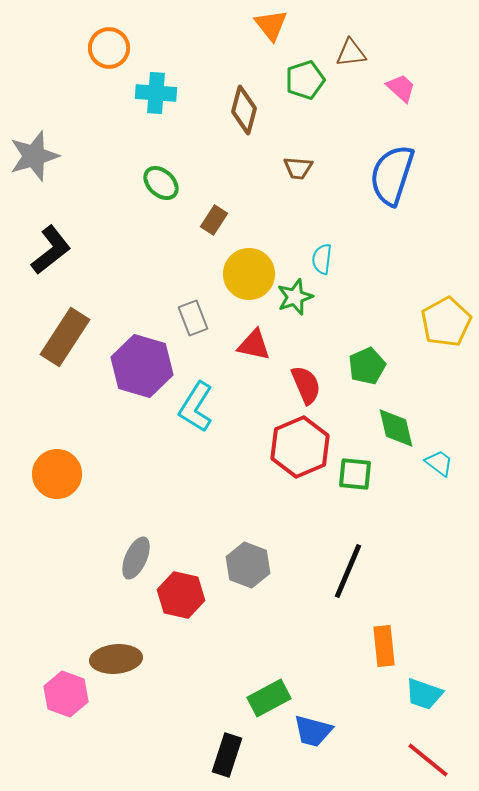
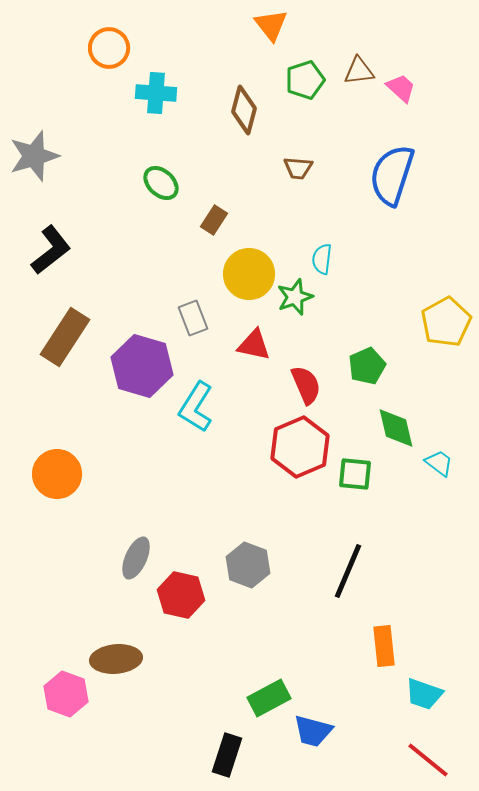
brown triangle at (351, 53): moved 8 px right, 18 px down
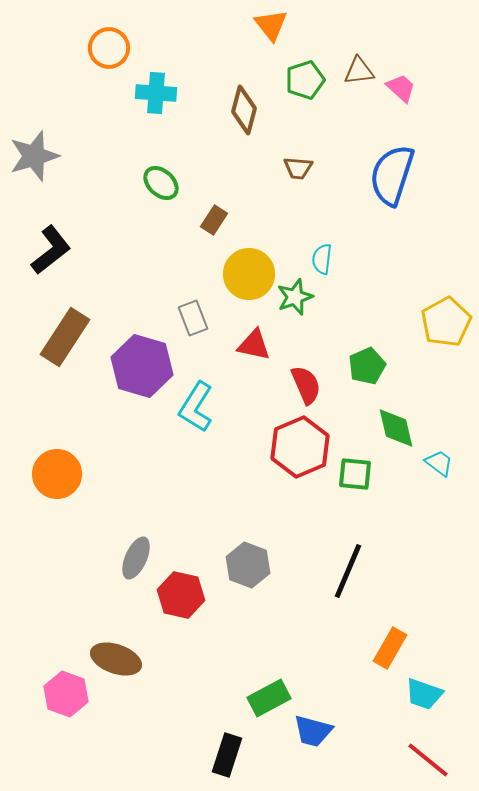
orange rectangle at (384, 646): moved 6 px right, 2 px down; rotated 36 degrees clockwise
brown ellipse at (116, 659): rotated 24 degrees clockwise
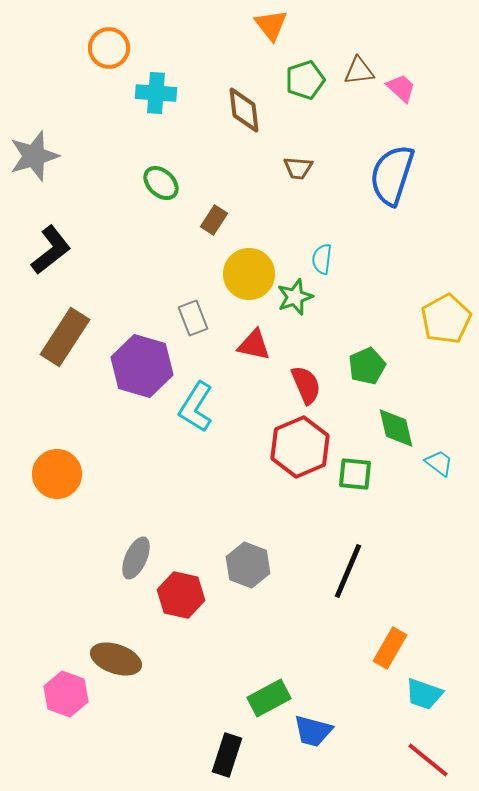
brown diamond at (244, 110): rotated 21 degrees counterclockwise
yellow pentagon at (446, 322): moved 3 px up
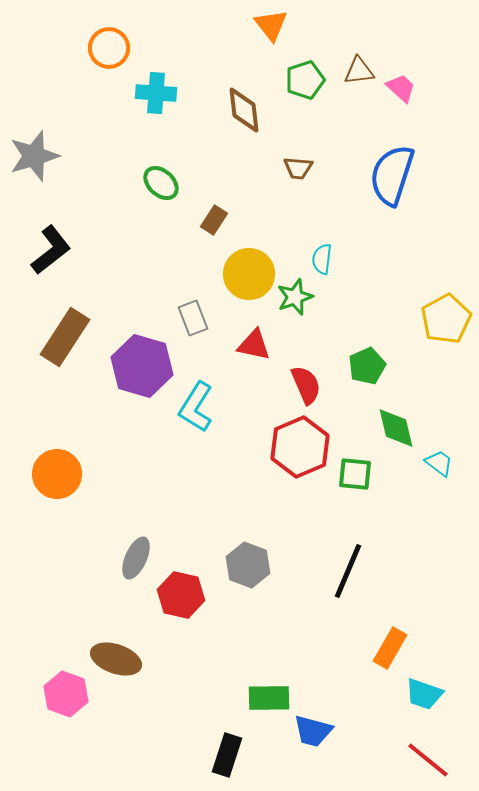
green rectangle at (269, 698): rotated 27 degrees clockwise
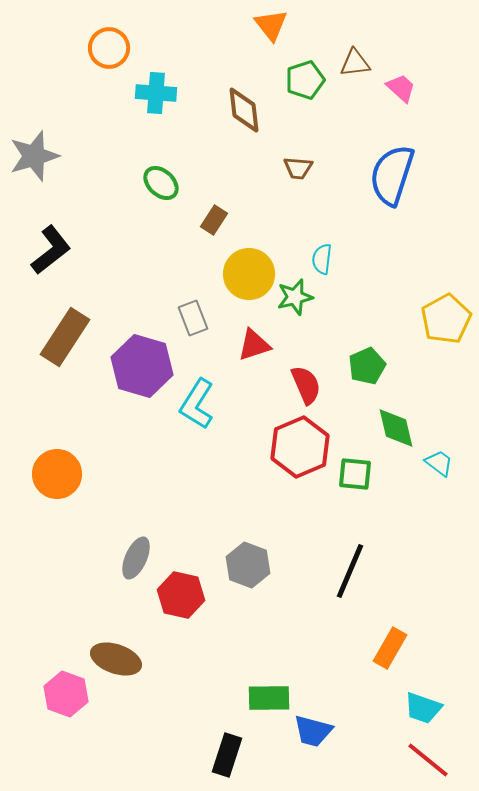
brown triangle at (359, 71): moved 4 px left, 8 px up
green star at (295, 297): rotated 6 degrees clockwise
red triangle at (254, 345): rotated 30 degrees counterclockwise
cyan L-shape at (196, 407): moved 1 px right, 3 px up
black line at (348, 571): moved 2 px right
cyan trapezoid at (424, 694): moved 1 px left, 14 px down
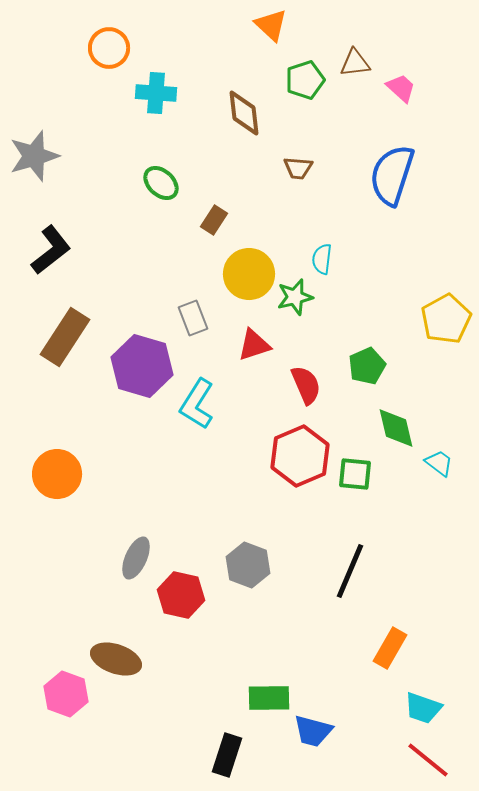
orange triangle at (271, 25): rotated 9 degrees counterclockwise
brown diamond at (244, 110): moved 3 px down
red hexagon at (300, 447): moved 9 px down
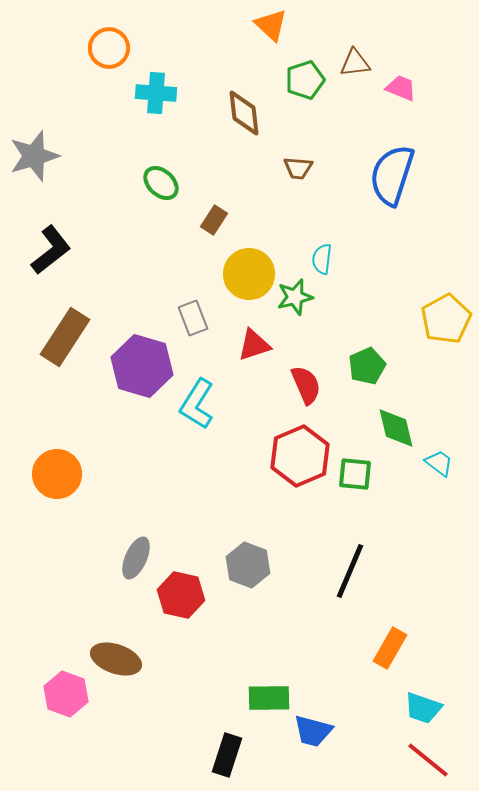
pink trapezoid at (401, 88): rotated 20 degrees counterclockwise
